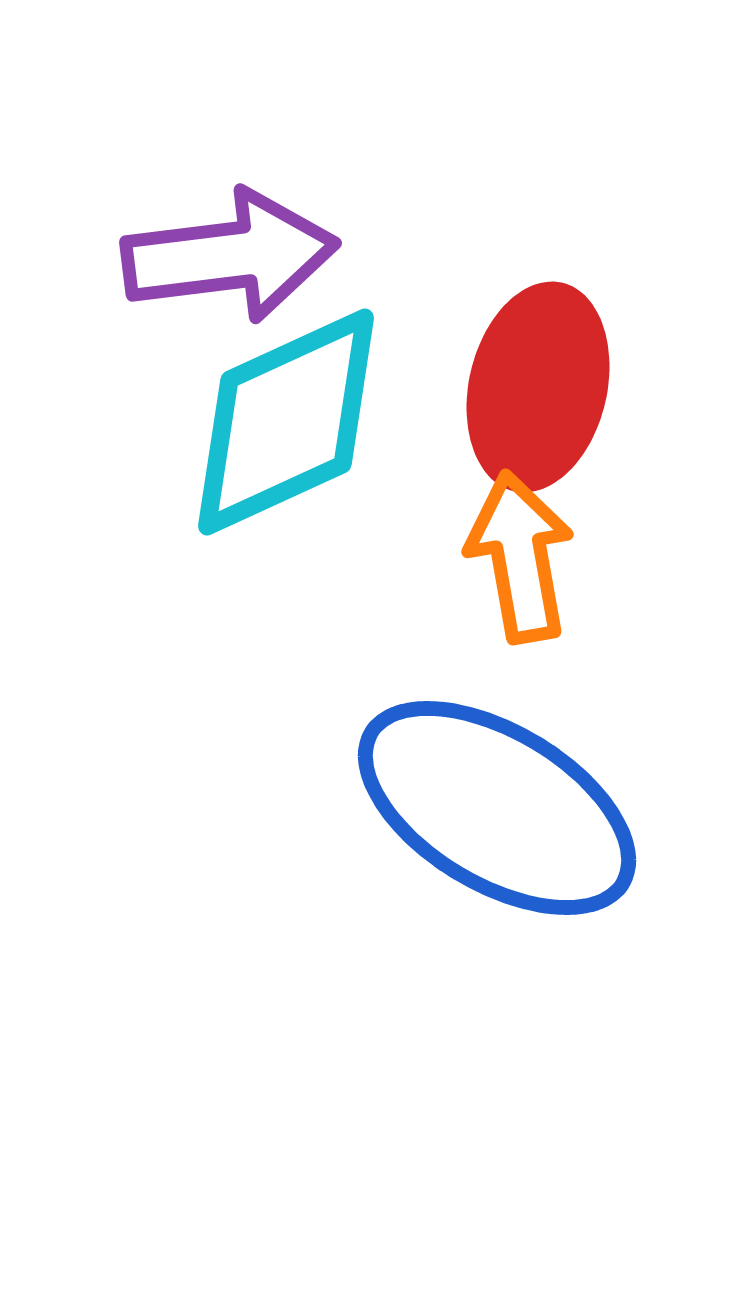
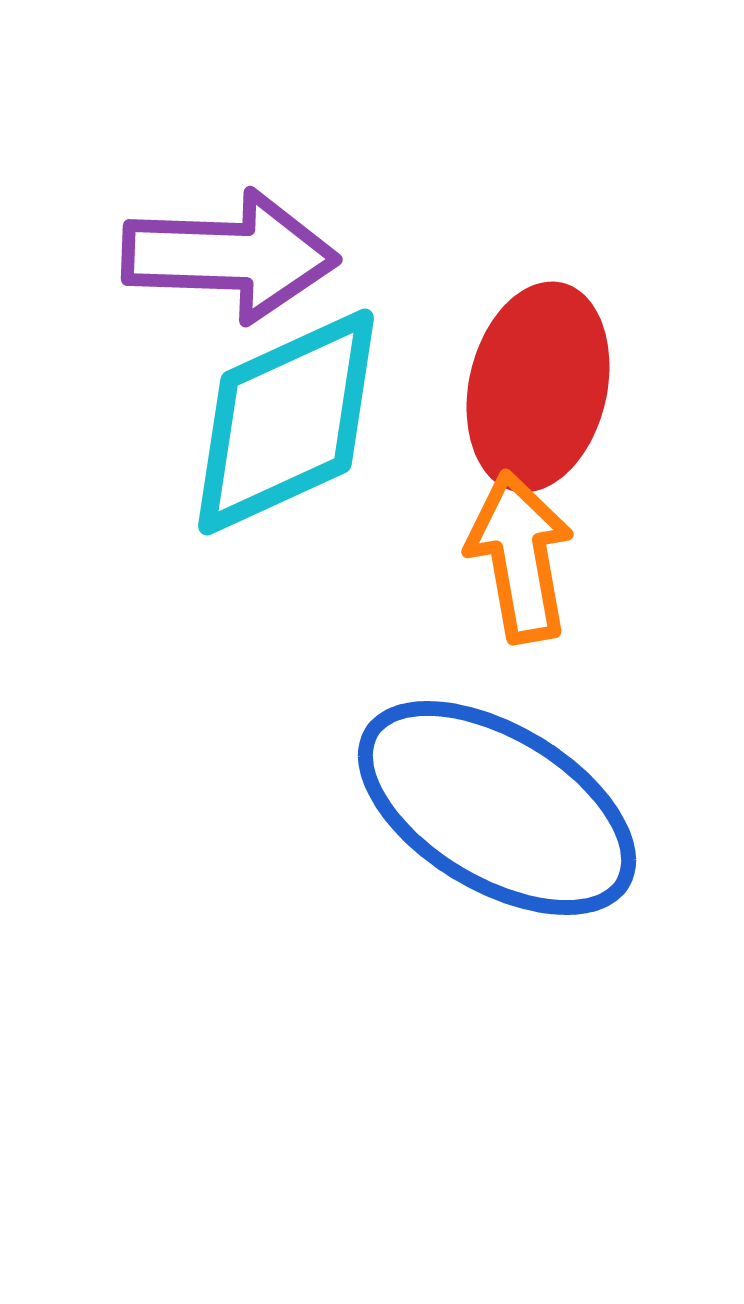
purple arrow: rotated 9 degrees clockwise
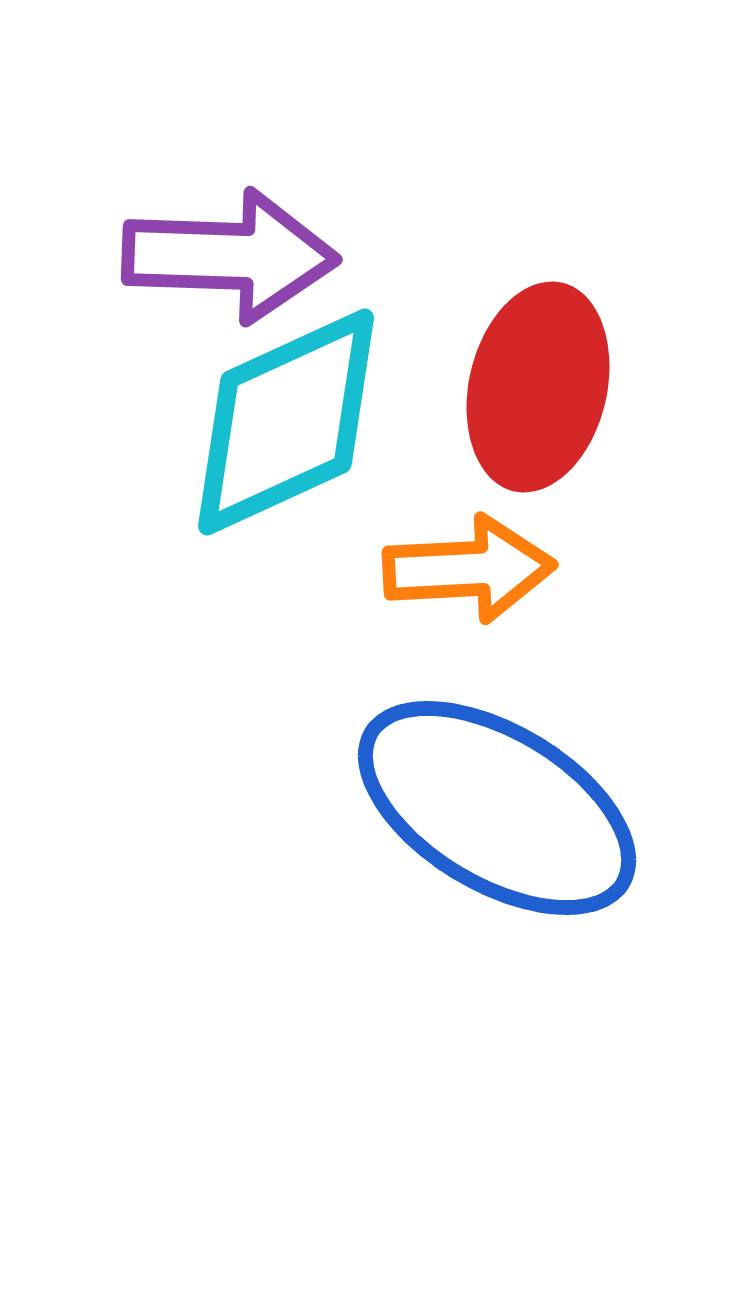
orange arrow: moved 51 px left, 12 px down; rotated 97 degrees clockwise
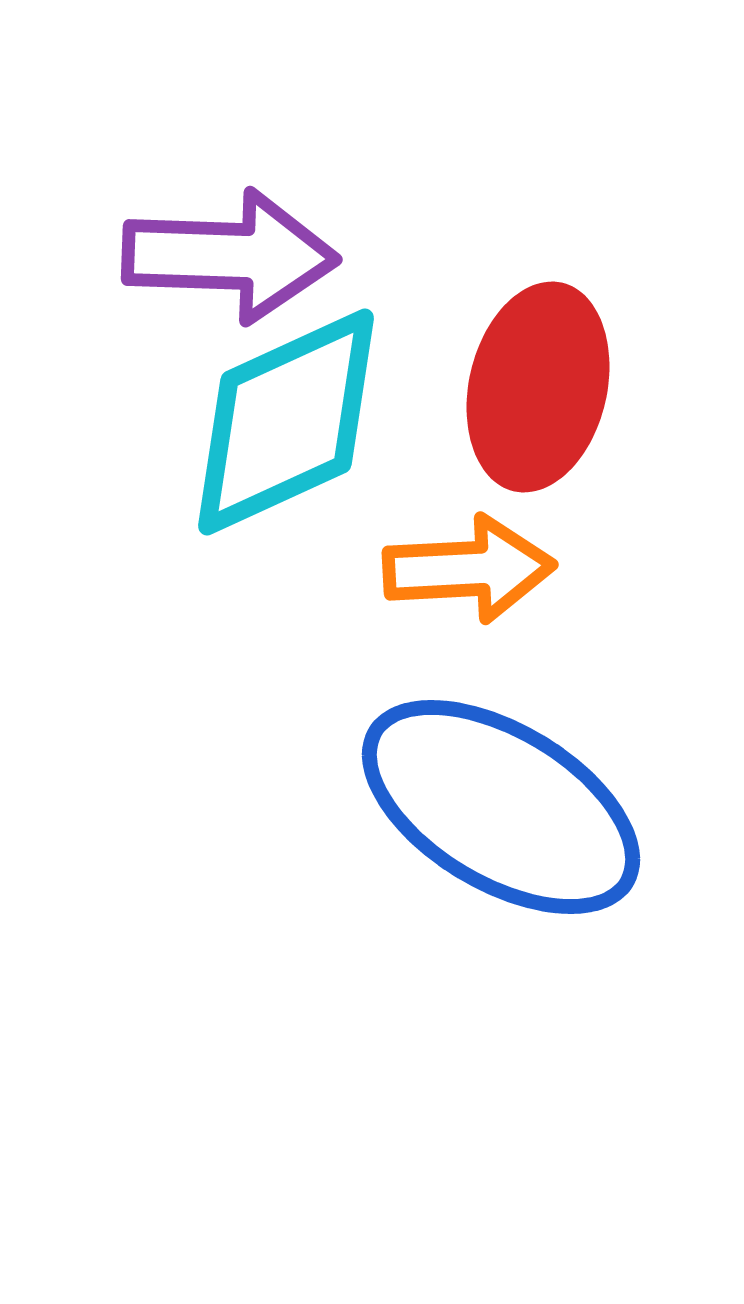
blue ellipse: moved 4 px right, 1 px up
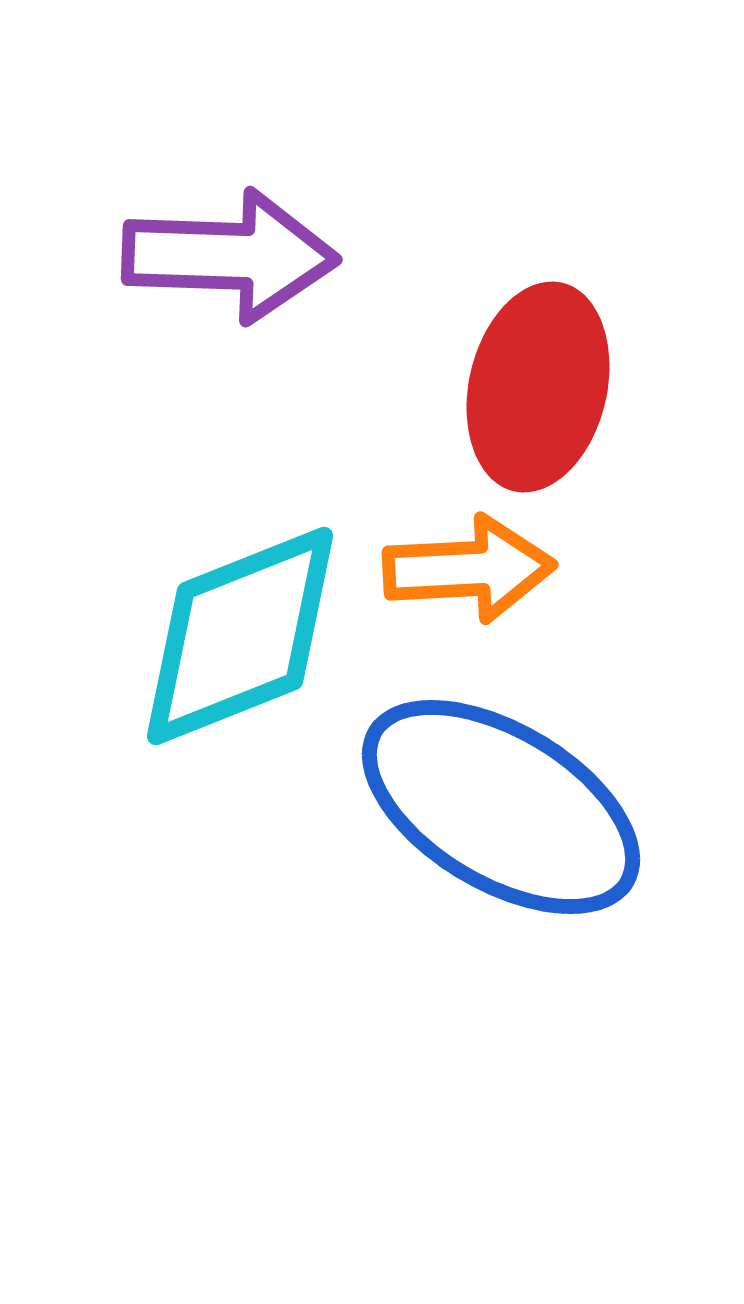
cyan diamond: moved 46 px left, 214 px down; rotated 3 degrees clockwise
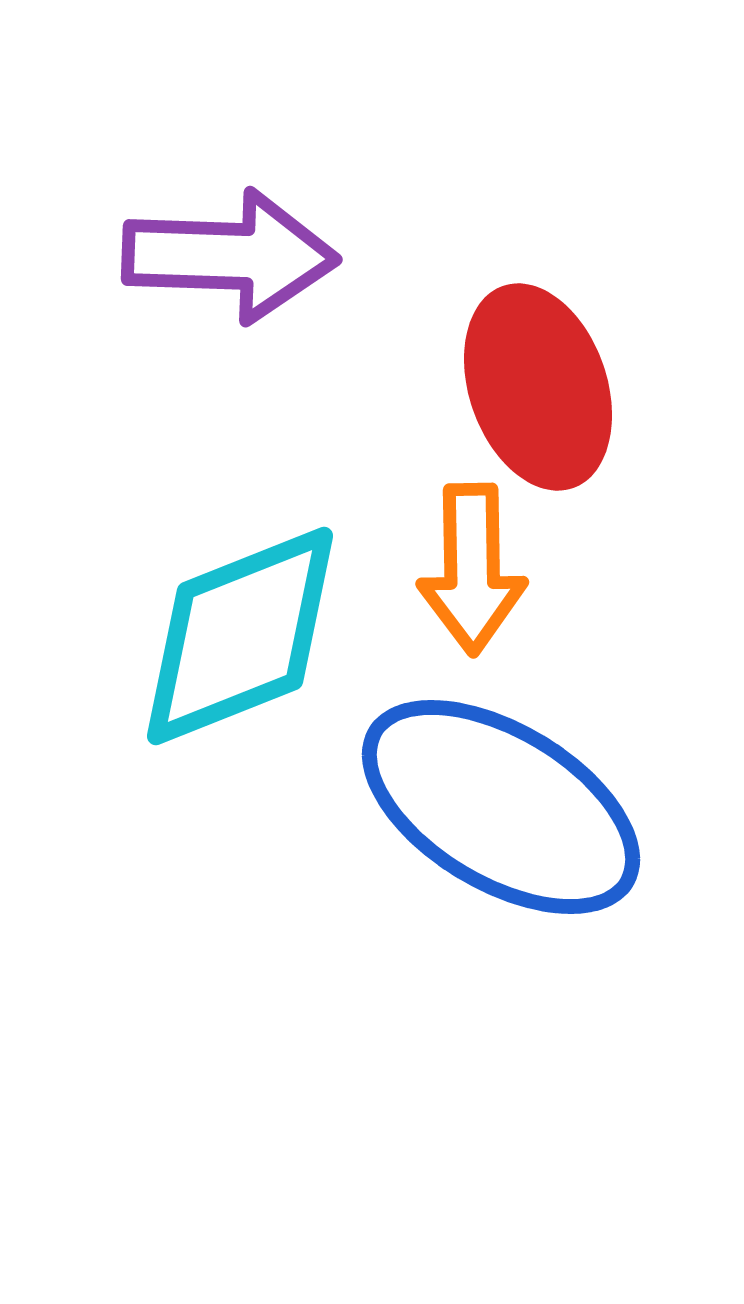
red ellipse: rotated 32 degrees counterclockwise
orange arrow: moved 3 px right; rotated 92 degrees clockwise
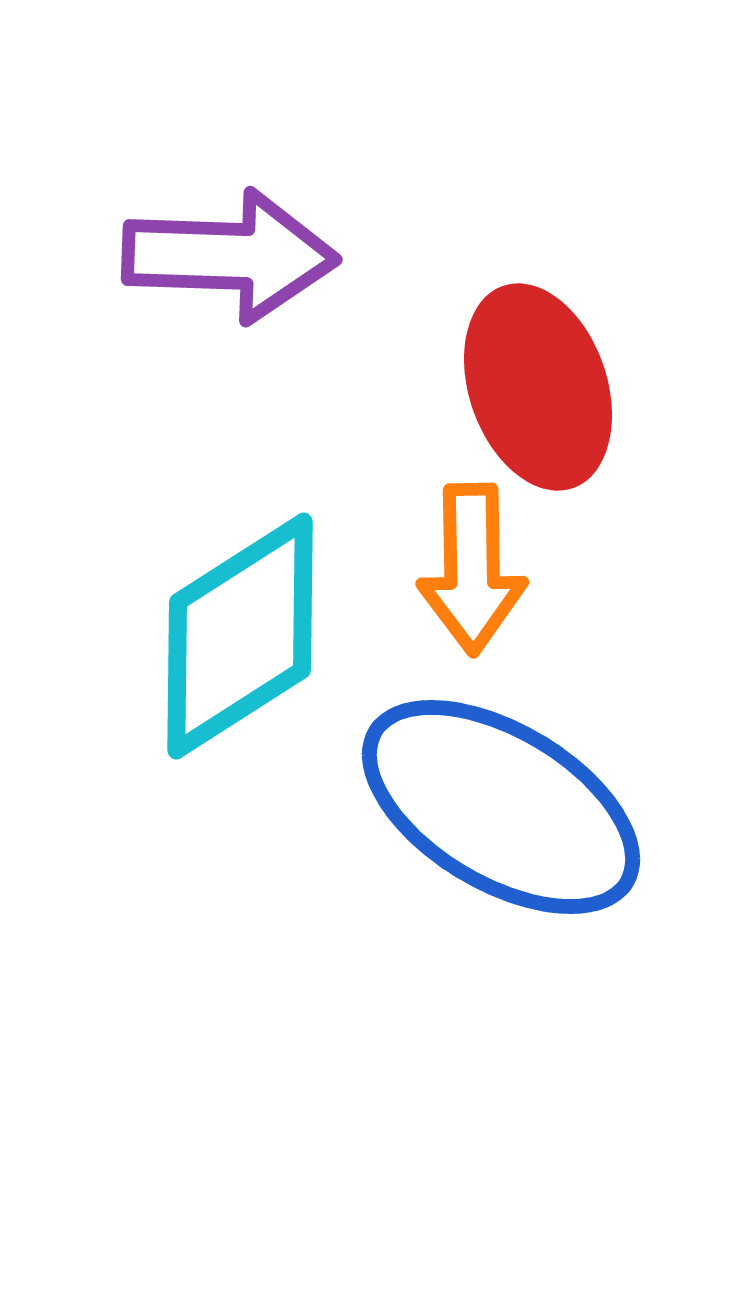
cyan diamond: rotated 11 degrees counterclockwise
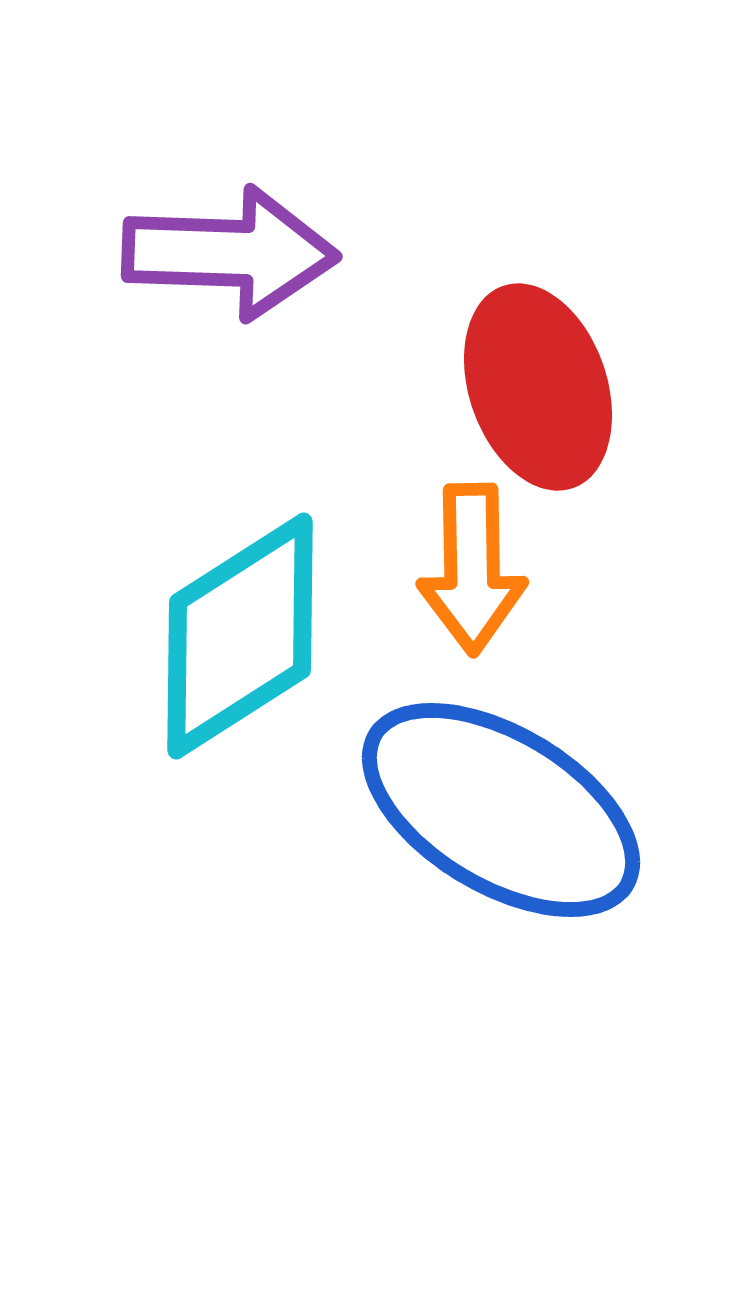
purple arrow: moved 3 px up
blue ellipse: moved 3 px down
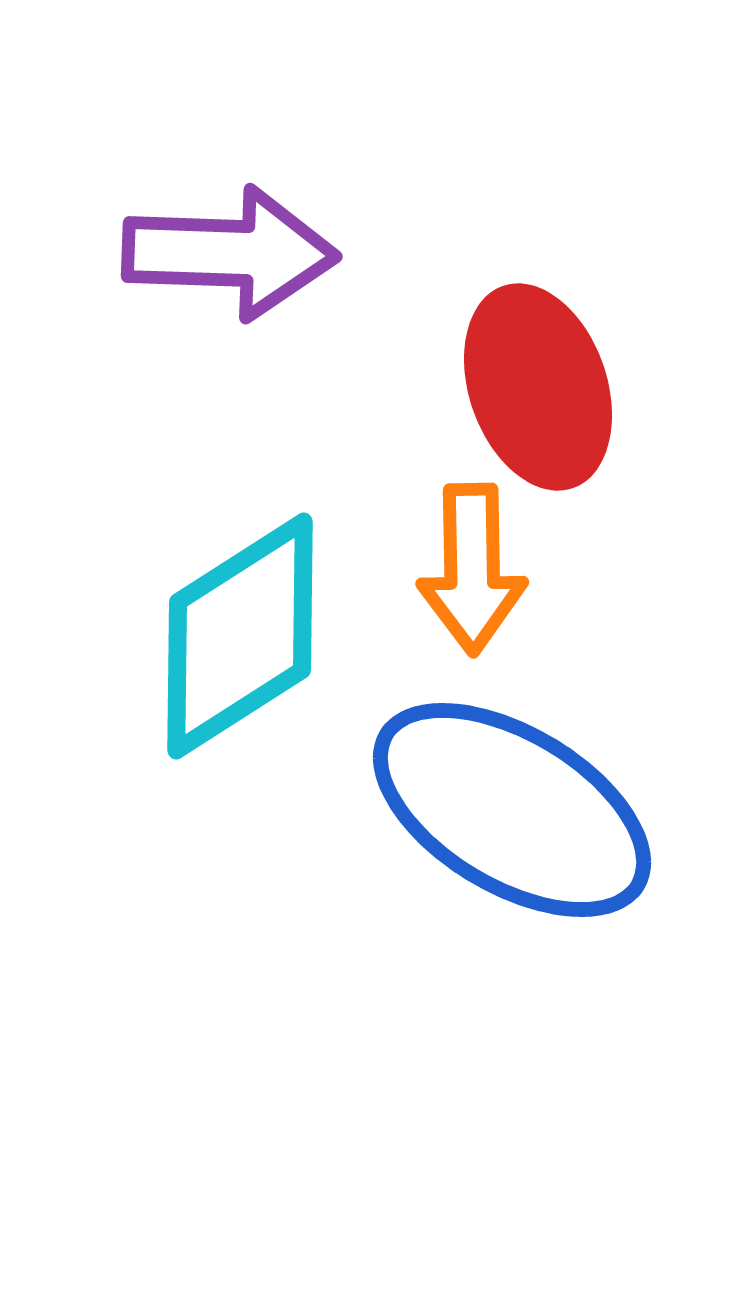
blue ellipse: moved 11 px right
